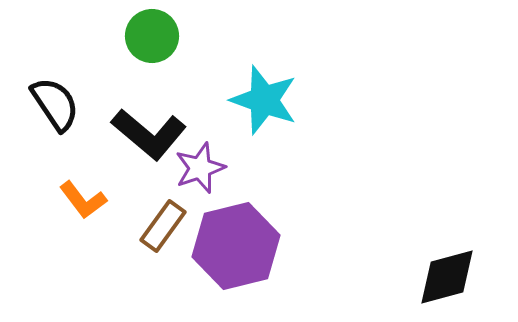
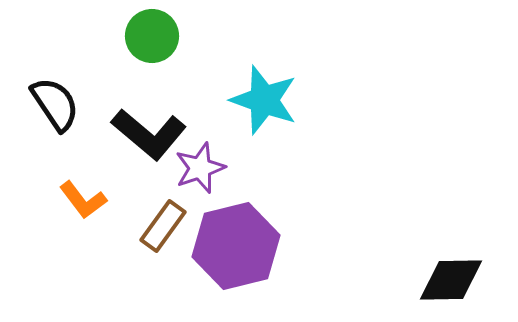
black diamond: moved 4 px right, 3 px down; rotated 14 degrees clockwise
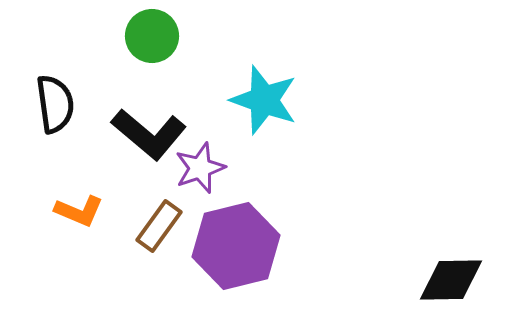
black semicircle: rotated 26 degrees clockwise
orange L-shape: moved 4 px left, 11 px down; rotated 30 degrees counterclockwise
brown rectangle: moved 4 px left
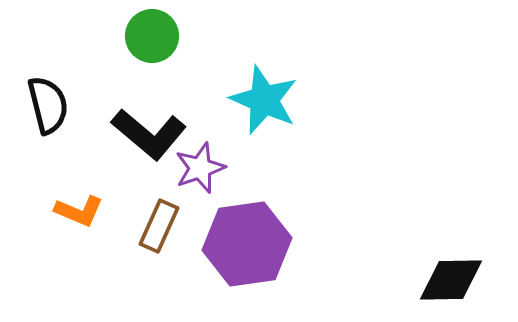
cyan star: rotated 4 degrees clockwise
black semicircle: moved 7 px left, 1 px down; rotated 6 degrees counterclockwise
brown rectangle: rotated 12 degrees counterclockwise
purple hexagon: moved 11 px right, 2 px up; rotated 6 degrees clockwise
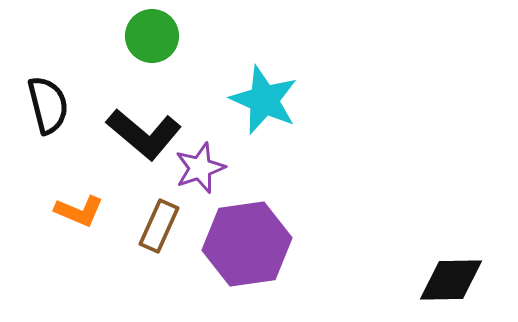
black L-shape: moved 5 px left
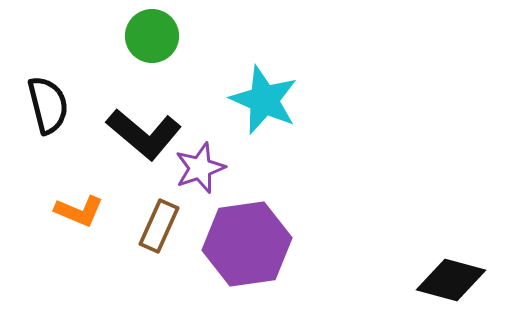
black diamond: rotated 16 degrees clockwise
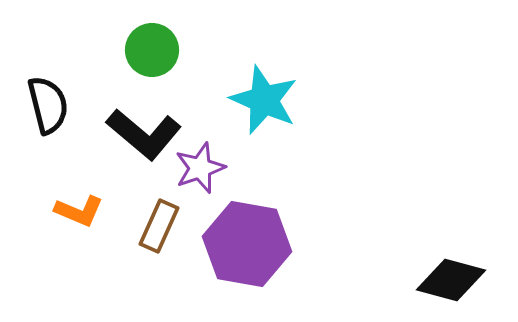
green circle: moved 14 px down
purple hexagon: rotated 18 degrees clockwise
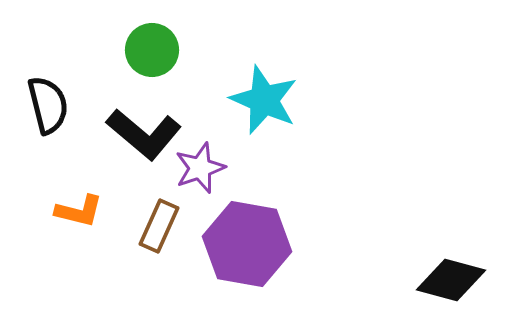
orange L-shape: rotated 9 degrees counterclockwise
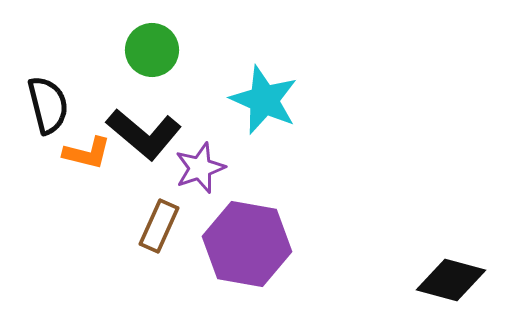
orange L-shape: moved 8 px right, 58 px up
